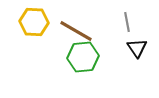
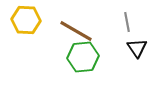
yellow hexagon: moved 8 px left, 2 px up
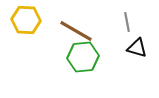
black triangle: rotated 40 degrees counterclockwise
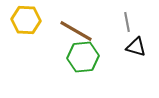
black triangle: moved 1 px left, 1 px up
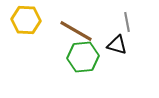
black triangle: moved 19 px left, 2 px up
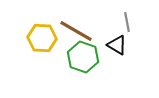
yellow hexagon: moved 16 px right, 18 px down
black triangle: rotated 15 degrees clockwise
green hexagon: rotated 24 degrees clockwise
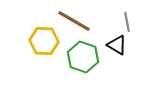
brown line: moved 2 px left, 10 px up
yellow hexagon: moved 2 px right, 3 px down
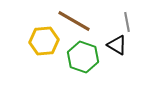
yellow hexagon: rotated 8 degrees counterclockwise
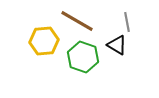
brown line: moved 3 px right
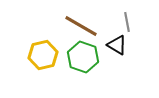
brown line: moved 4 px right, 5 px down
yellow hexagon: moved 1 px left, 14 px down; rotated 8 degrees counterclockwise
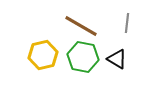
gray line: moved 1 px down; rotated 18 degrees clockwise
black triangle: moved 14 px down
green hexagon: rotated 8 degrees counterclockwise
